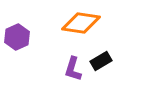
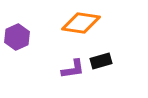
black rectangle: rotated 15 degrees clockwise
purple L-shape: rotated 115 degrees counterclockwise
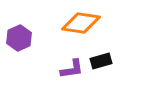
purple hexagon: moved 2 px right, 1 px down
purple L-shape: moved 1 px left
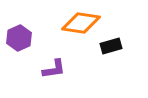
black rectangle: moved 10 px right, 15 px up
purple L-shape: moved 18 px left
